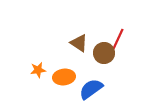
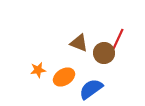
brown triangle: rotated 12 degrees counterclockwise
orange ellipse: rotated 25 degrees counterclockwise
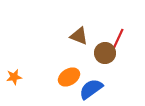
brown triangle: moved 7 px up
brown circle: moved 1 px right
orange star: moved 24 px left, 7 px down
orange ellipse: moved 5 px right
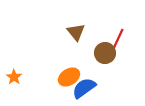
brown triangle: moved 3 px left, 4 px up; rotated 30 degrees clockwise
orange star: rotated 28 degrees counterclockwise
blue semicircle: moved 7 px left, 1 px up
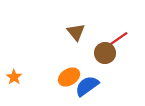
red line: rotated 30 degrees clockwise
blue semicircle: moved 3 px right, 2 px up
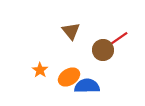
brown triangle: moved 5 px left, 1 px up
brown circle: moved 2 px left, 3 px up
orange star: moved 26 px right, 7 px up
blue semicircle: rotated 35 degrees clockwise
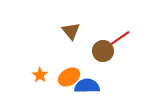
red line: moved 2 px right, 1 px up
brown circle: moved 1 px down
orange star: moved 5 px down
